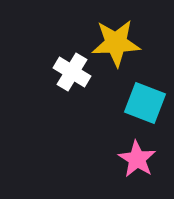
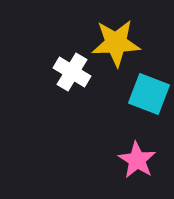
cyan square: moved 4 px right, 9 px up
pink star: moved 1 px down
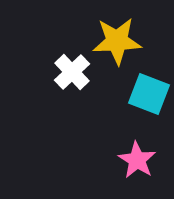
yellow star: moved 1 px right, 2 px up
white cross: rotated 15 degrees clockwise
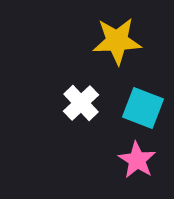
white cross: moved 9 px right, 31 px down
cyan square: moved 6 px left, 14 px down
